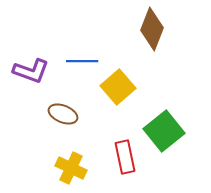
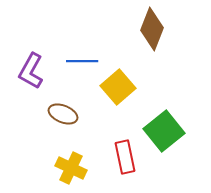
purple L-shape: rotated 99 degrees clockwise
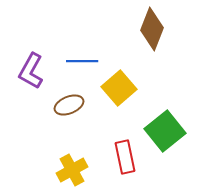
yellow square: moved 1 px right, 1 px down
brown ellipse: moved 6 px right, 9 px up; rotated 44 degrees counterclockwise
green square: moved 1 px right
yellow cross: moved 1 px right, 2 px down; rotated 36 degrees clockwise
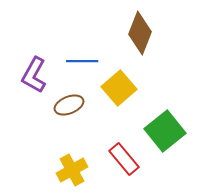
brown diamond: moved 12 px left, 4 px down
purple L-shape: moved 3 px right, 4 px down
red rectangle: moved 1 px left, 2 px down; rotated 28 degrees counterclockwise
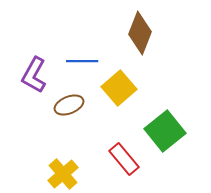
yellow cross: moved 9 px left, 4 px down; rotated 12 degrees counterclockwise
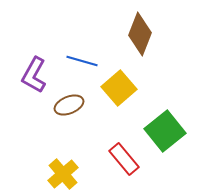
brown diamond: moved 1 px down
blue line: rotated 16 degrees clockwise
